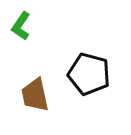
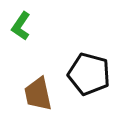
brown trapezoid: moved 3 px right, 1 px up
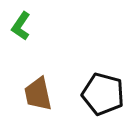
black pentagon: moved 14 px right, 20 px down
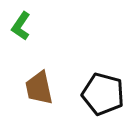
brown trapezoid: moved 1 px right, 6 px up
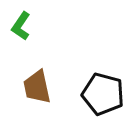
brown trapezoid: moved 2 px left, 1 px up
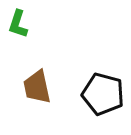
green L-shape: moved 3 px left, 2 px up; rotated 16 degrees counterclockwise
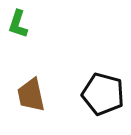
brown trapezoid: moved 6 px left, 8 px down
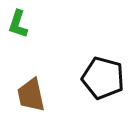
black pentagon: moved 16 px up
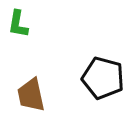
green L-shape: rotated 8 degrees counterclockwise
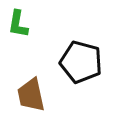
black pentagon: moved 22 px left, 16 px up
